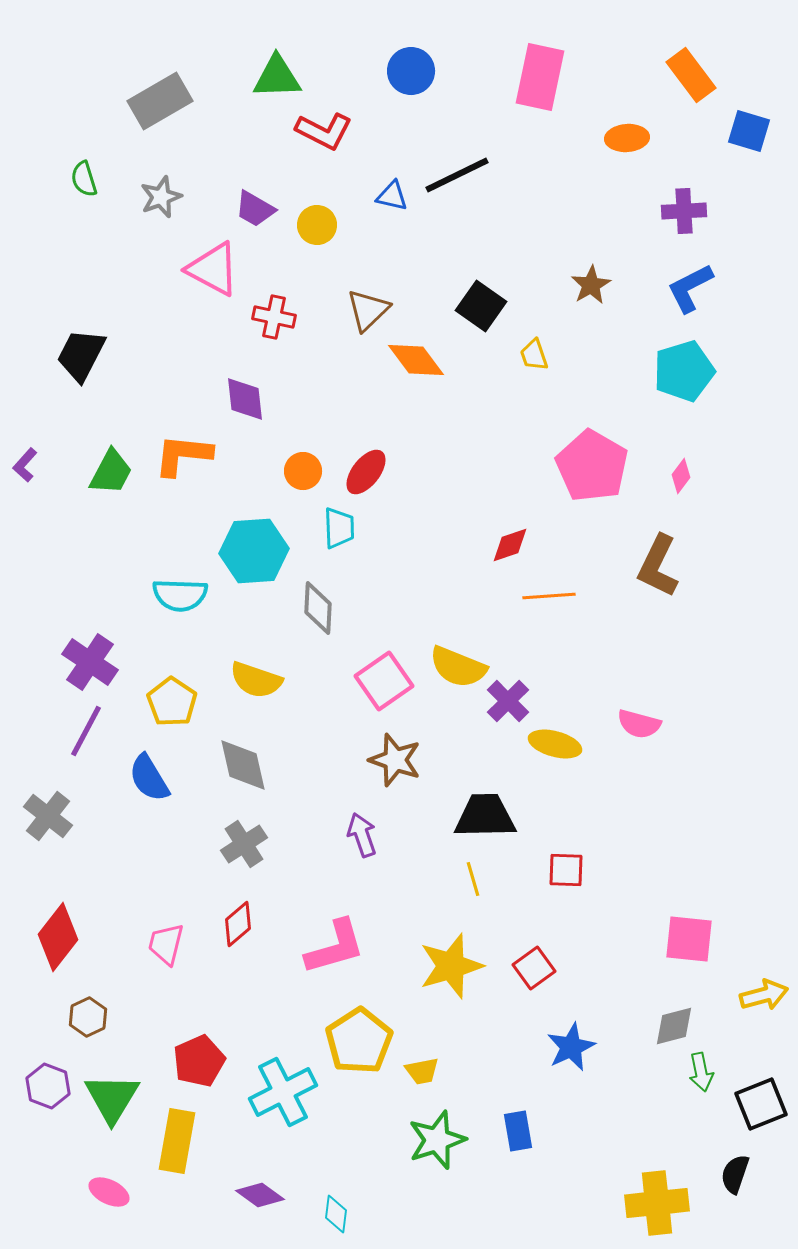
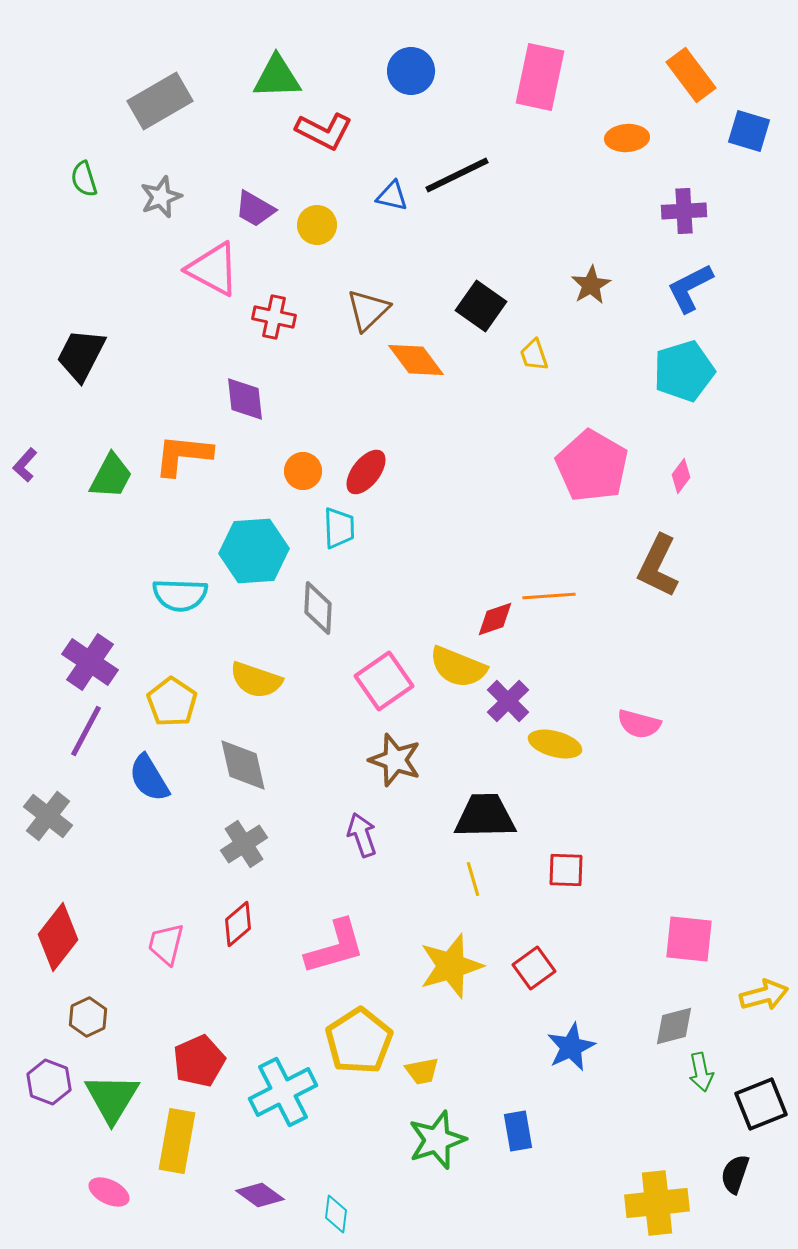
green trapezoid at (111, 472): moved 4 px down
red diamond at (510, 545): moved 15 px left, 74 px down
purple hexagon at (48, 1086): moved 1 px right, 4 px up
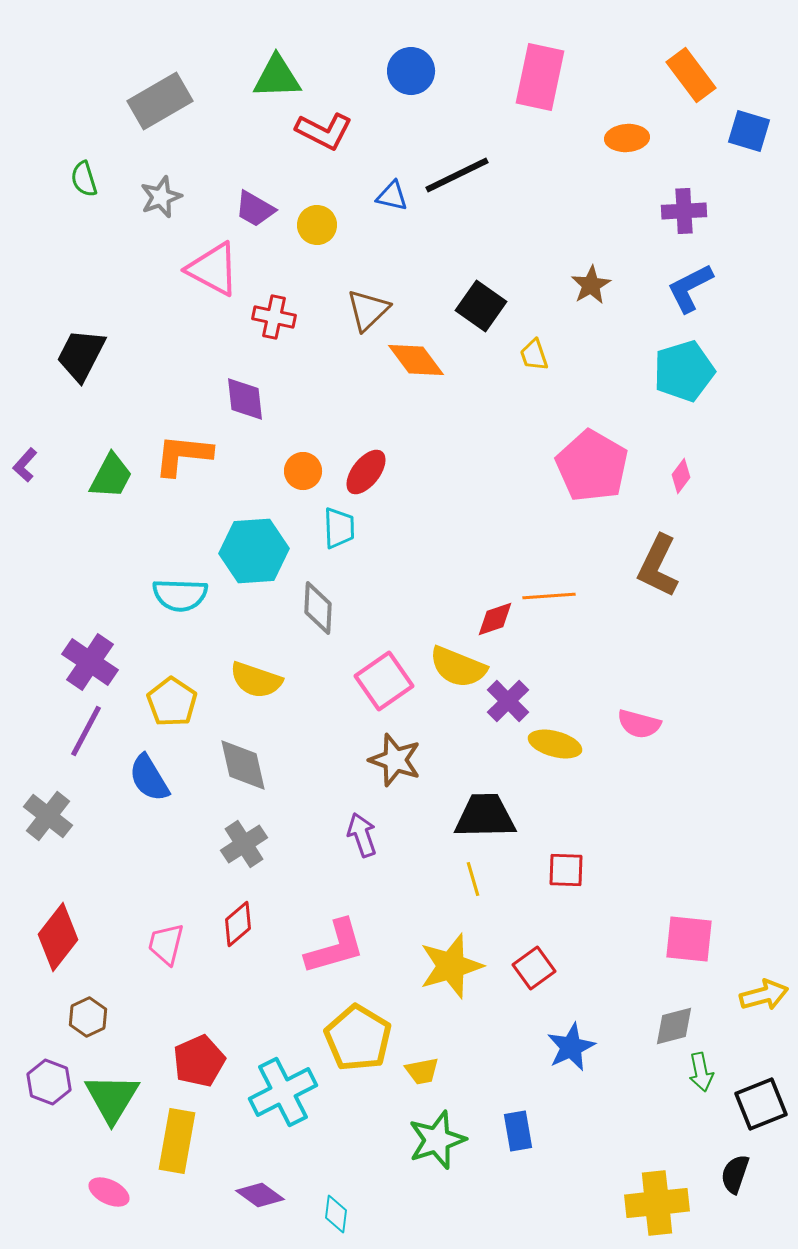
yellow pentagon at (359, 1041): moved 1 px left, 3 px up; rotated 8 degrees counterclockwise
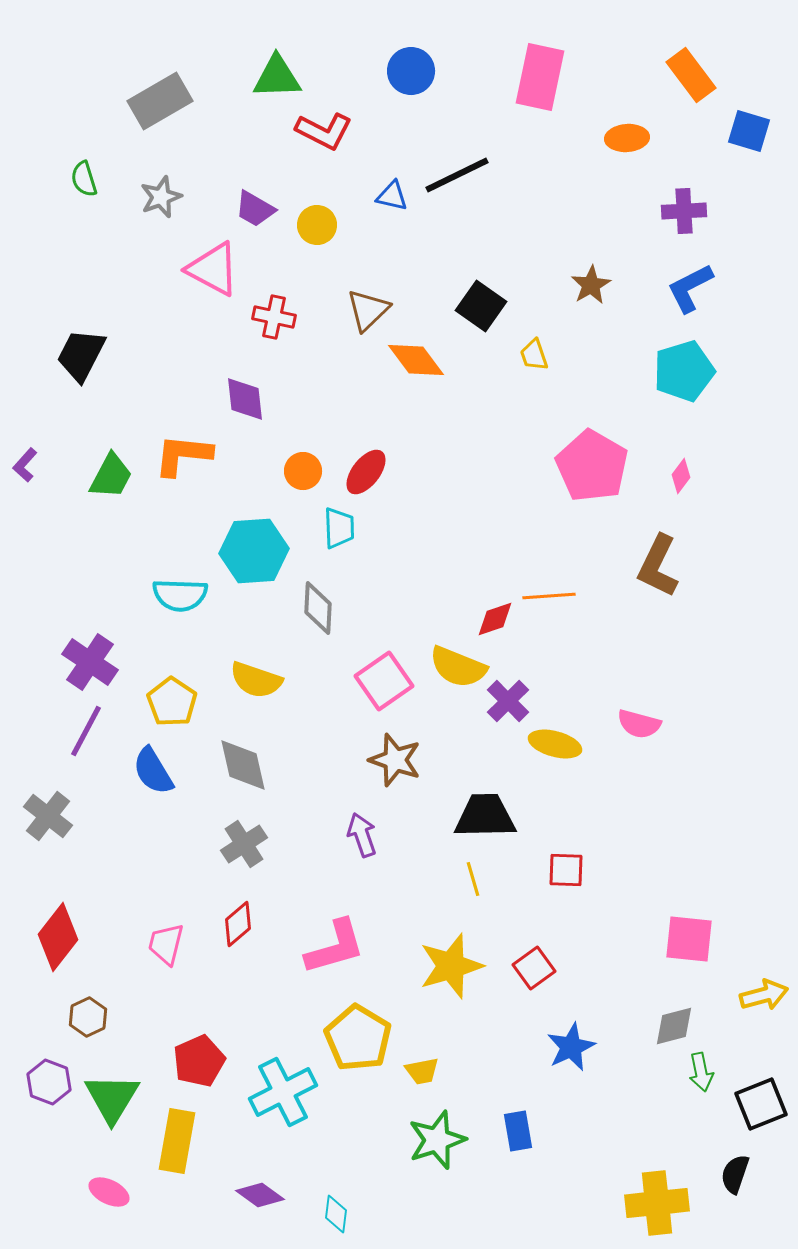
blue semicircle at (149, 778): moved 4 px right, 7 px up
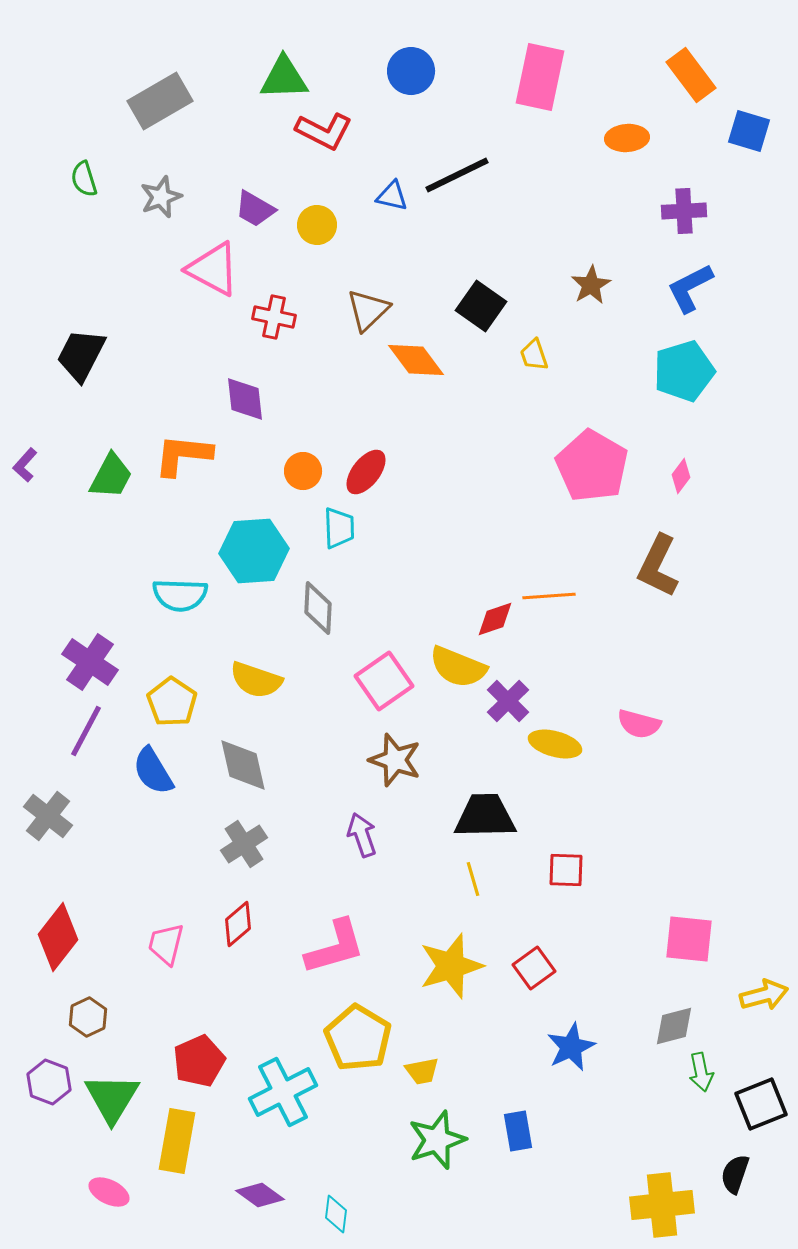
green triangle at (277, 77): moved 7 px right, 1 px down
yellow cross at (657, 1203): moved 5 px right, 2 px down
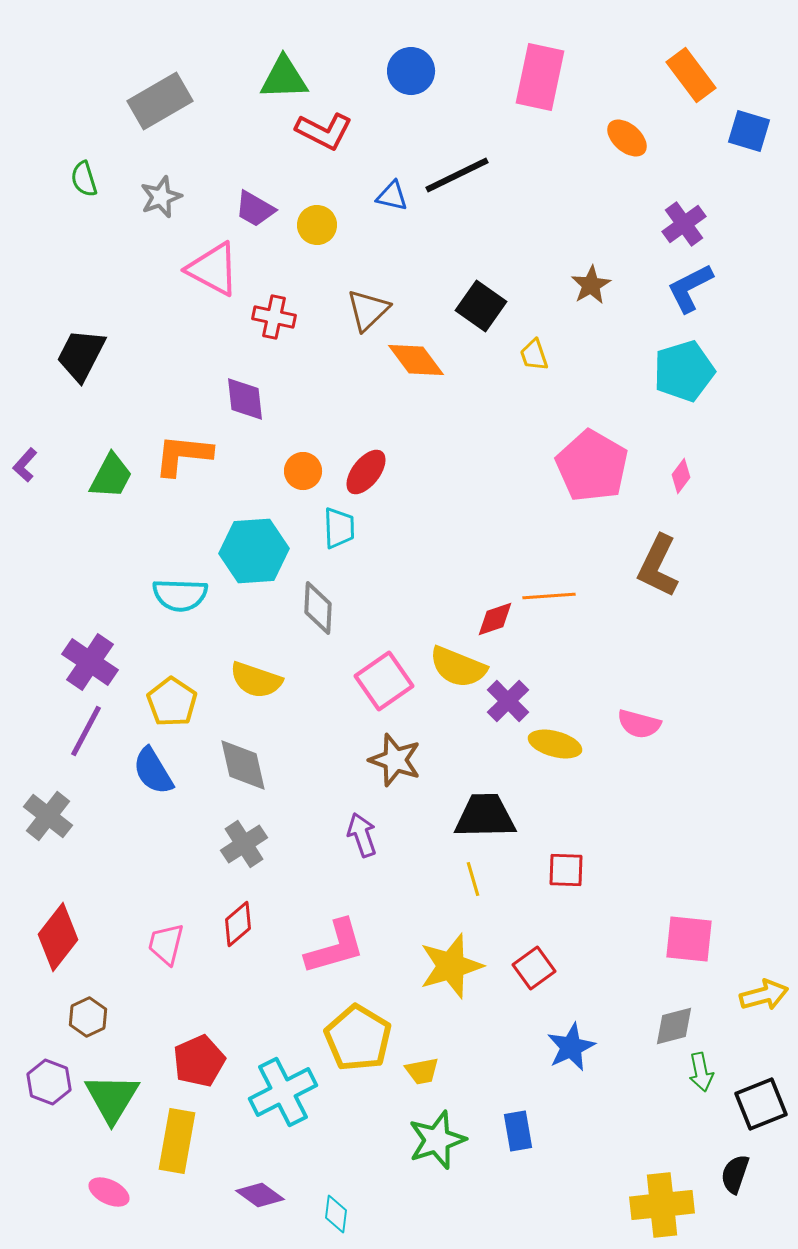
orange ellipse at (627, 138): rotated 45 degrees clockwise
purple cross at (684, 211): moved 13 px down; rotated 33 degrees counterclockwise
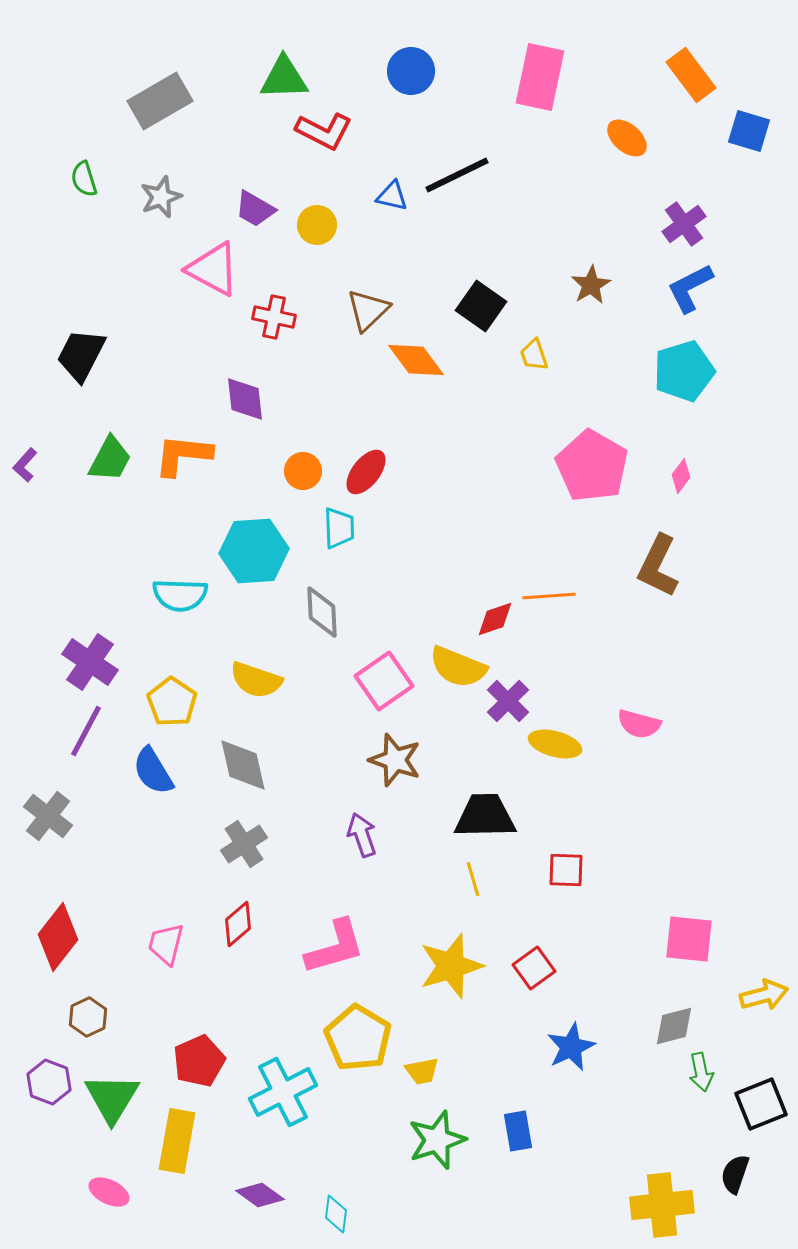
green trapezoid at (111, 476): moved 1 px left, 17 px up
gray diamond at (318, 608): moved 4 px right, 4 px down; rotated 6 degrees counterclockwise
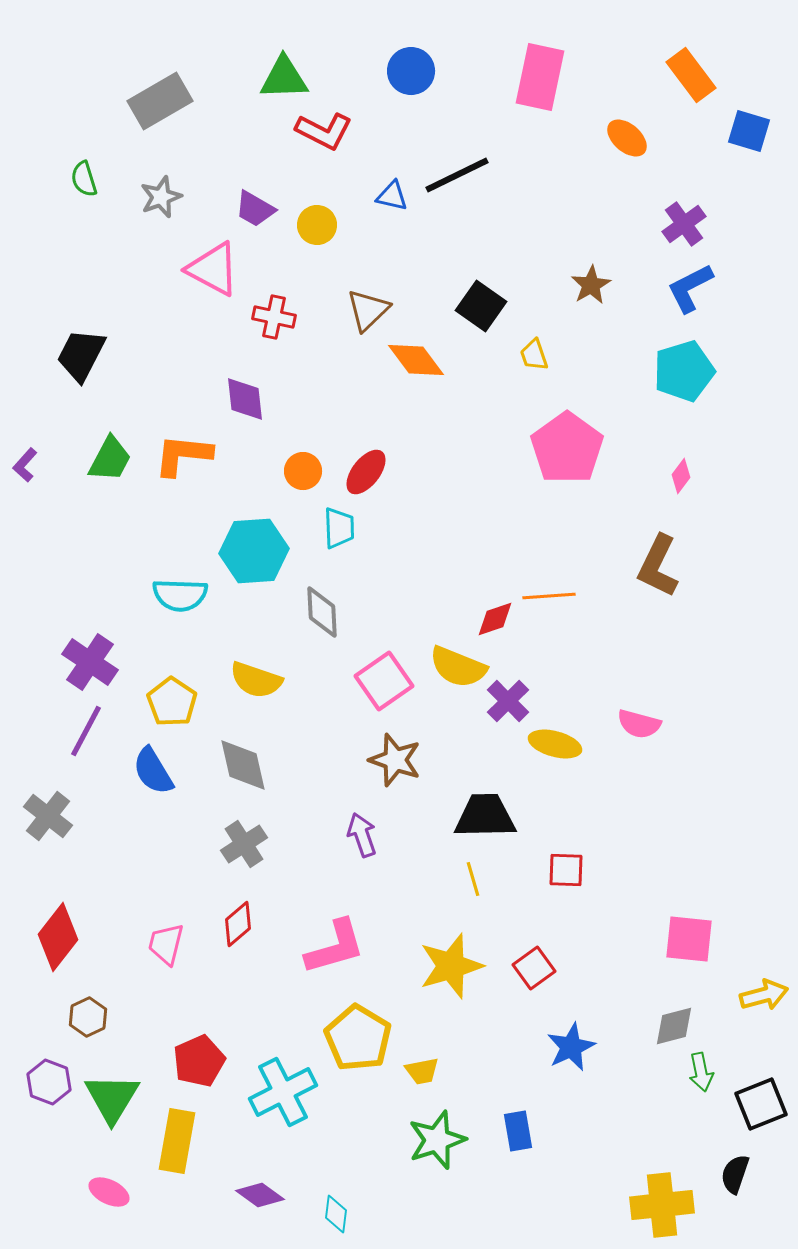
pink pentagon at (592, 466): moved 25 px left, 18 px up; rotated 6 degrees clockwise
